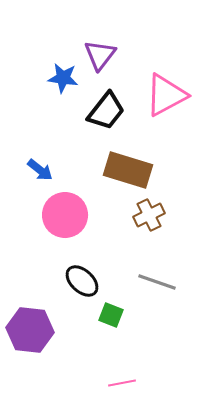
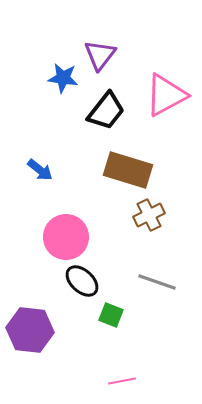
pink circle: moved 1 px right, 22 px down
pink line: moved 2 px up
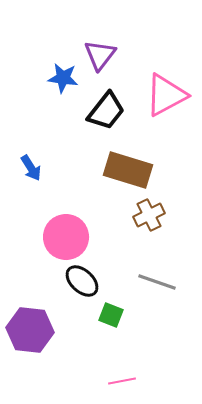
blue arrow: moved 9 px left, 2 px up; rotated 20 degrees clockwise
